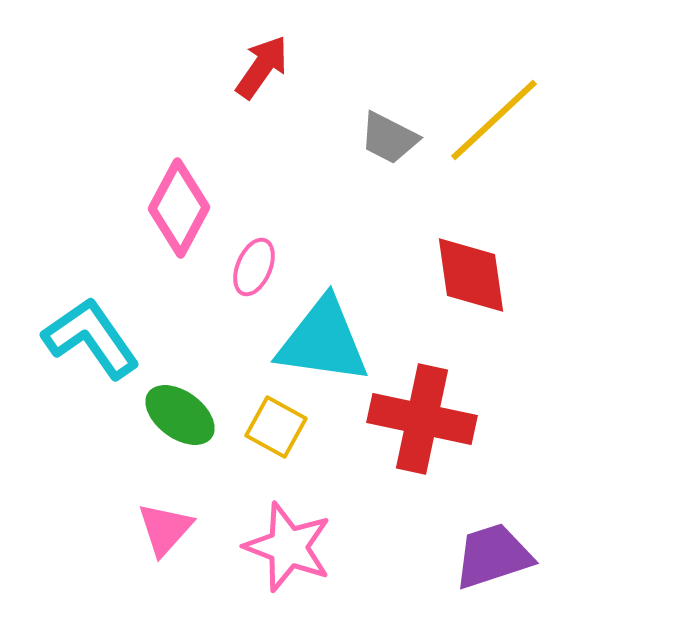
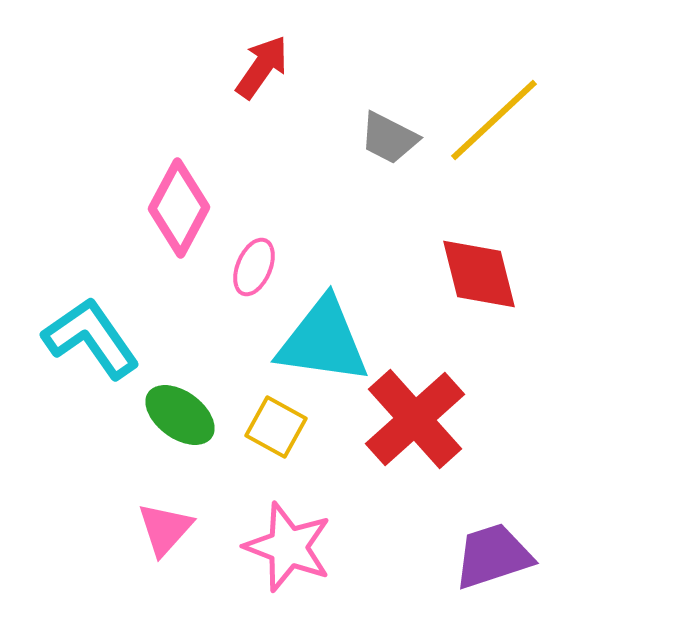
red diamond: moved 8 px right, 1 px up; rotated 6 degrees counterclockwise
red cross: moved 7 px left; rotated 36 degrees clockwise
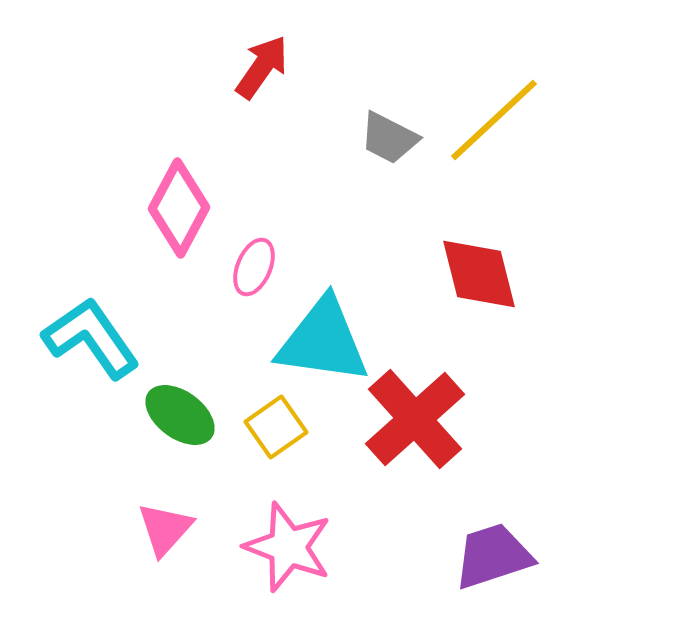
yellow square: rotated 26 degrees clockwise
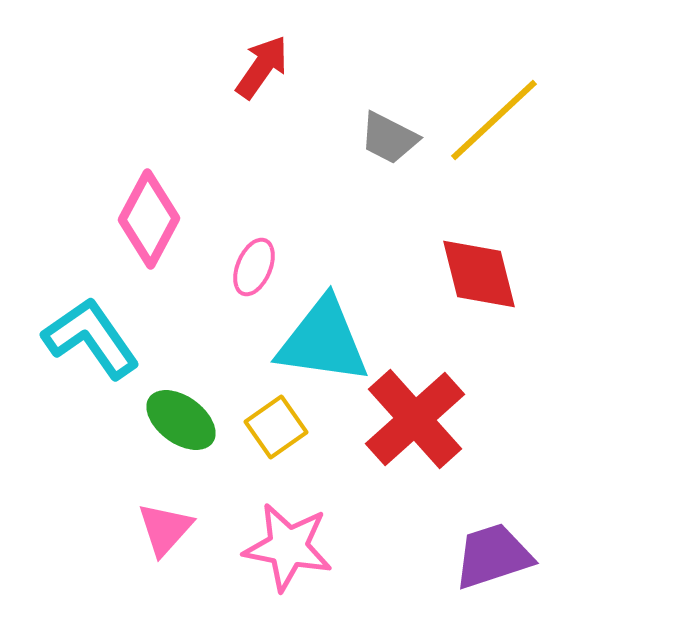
pink diamond: moved 30 px left, 11 px down
green ellipse: moved 1 px right, 5 px down
pink star: rotated 10 degrees counterclockwise
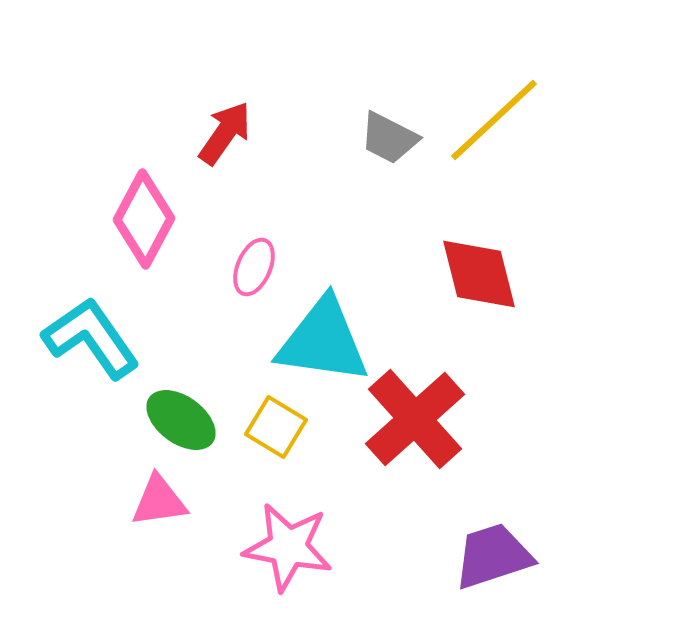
red arrow: moved 37 px left, 66 px down
pink diamond: moved 5 px left
yellow square: rotated 24 degrees counterclockwise
pink triangle: moved 6 px left, 28 px up; rotated 40 degrees clockwise
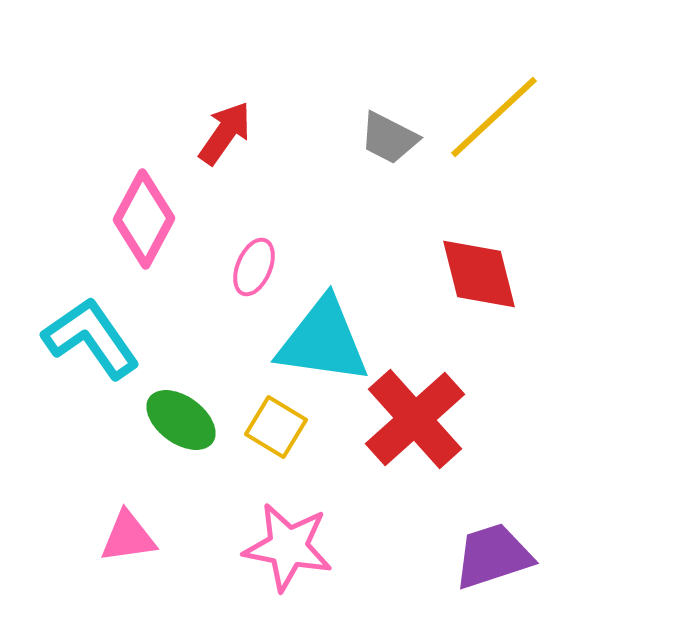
yellow line: moved 3 px up
pink triangle: moved 31 px left, 36 px down
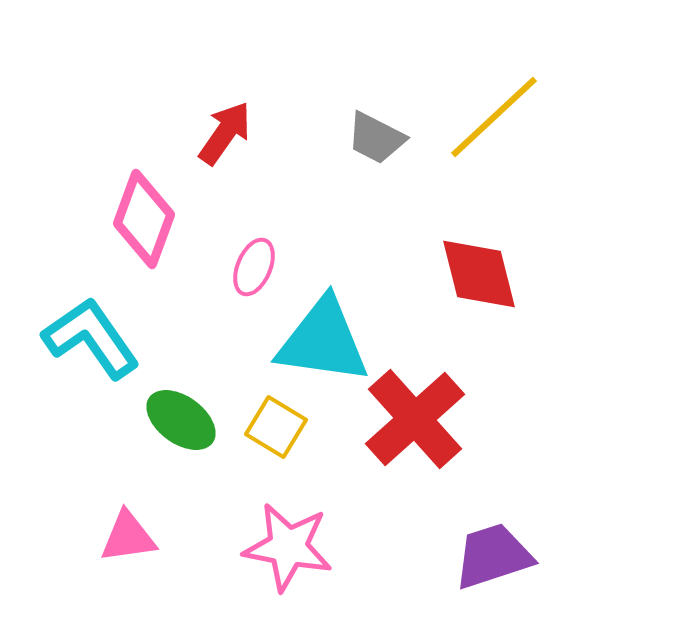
gray trapezoid: moved 13 px left
pink diamond: rotated 8 degrees counterclockwise
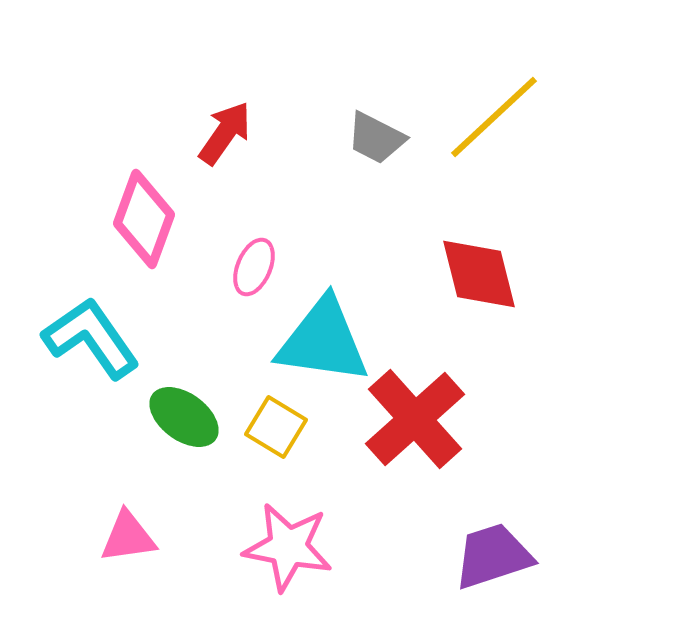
green ellipse: moved 3 px right, 3 px up
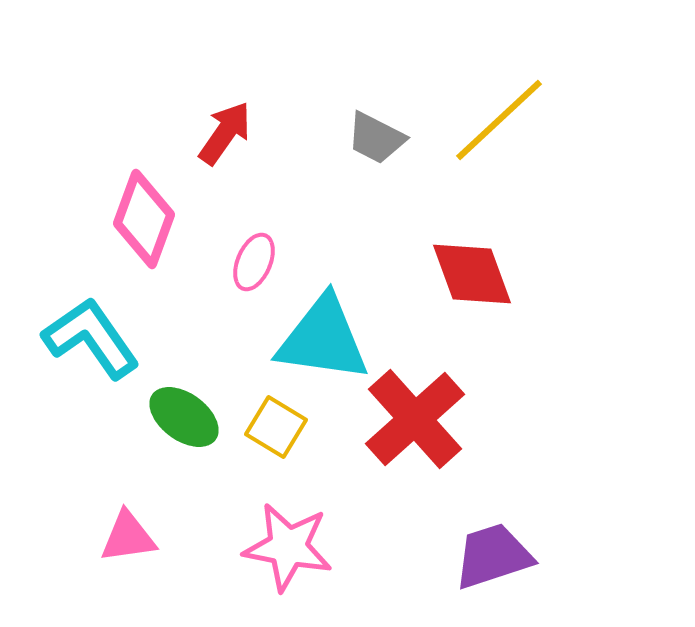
yellow line: moved 5 px right, 3 px down
pink ellipse: moved 5 px up
red diamond: moved 7 px left; rotated 6 degrees counterclockwise
cyan triangle: moved 2 px up
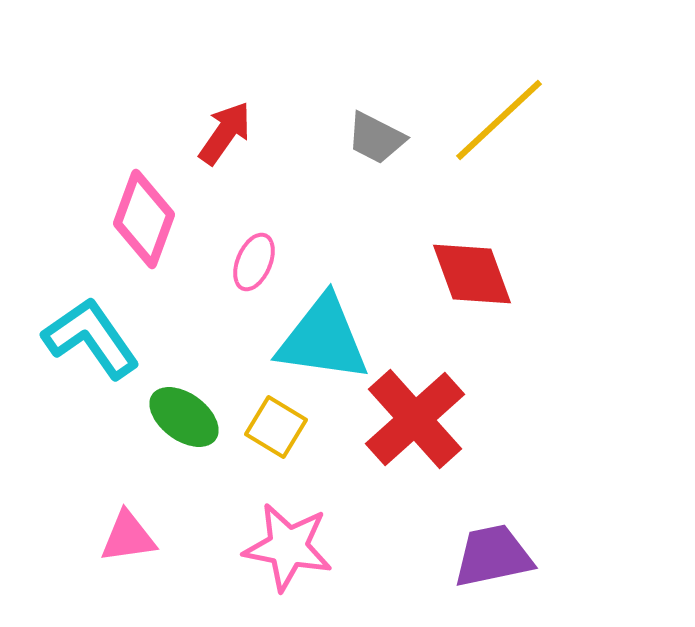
purple trapezoid: rotated 6 degrees clockwise
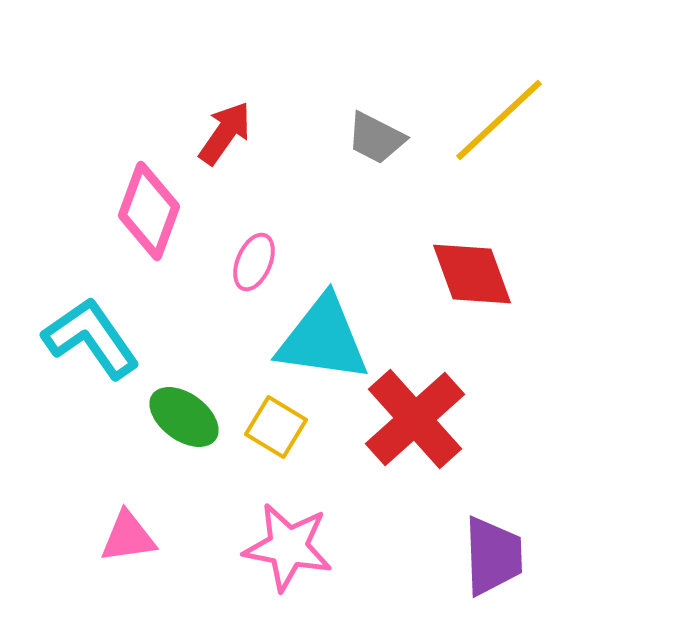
pink diamond: moved 5 px right, 8 px up
purple trapezoid: rotated 100 degrees clockwise
